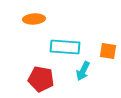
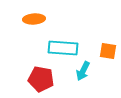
cyan rectangle: moved 2 px left, 1 px down
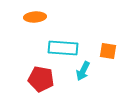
orange ellipse: moved 1 px right, 2 px up
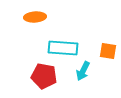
red pentagon: moved 3 px right, 3 px up
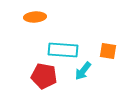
cyan rectangle: moved 2 px down
cyan arrow: rotated 12 degrees clockwise
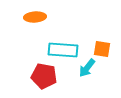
orange square: moved 6 px left, 2 px up
cyan arrow: moved 4 px right, 3 px up
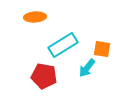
cyan rectangle: moved 5 px up; rotated 36 degrees counterclockwise
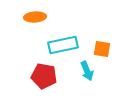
cyan rectangle: rotated 20 degrees clockwise
cyan arrow: moved 3 px down; rotated 60 degrees counterclockwise
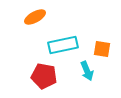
orange ellipse: rotated 25 degrees counterclockwise
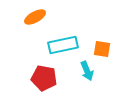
red pentagon: moved 2 px down
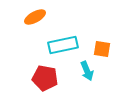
red pentagon: moved 1 px right
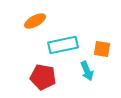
orange ellipse: moved 4 px down
red pentagon: moved 2 px left, 1 px up
